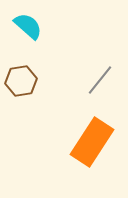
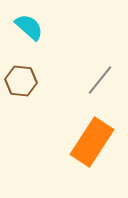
cyan semicircle: moved 1 px right, 1 px down
brown hexagon: rotated 16 degrees clockwise
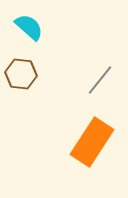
brown hexagon: moved 7 px up
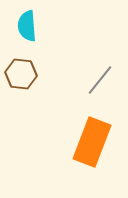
cyan semicircle: moved 2 px left, 1 px up; rotated 136 degrees counterclockwise
orange rectangle: rotated 12 degrees counterclockwise
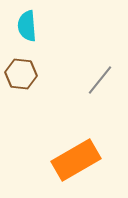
orange rectangle: moved 16 px left, 18 px down; rotated 39 degrees clockwise
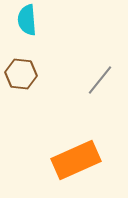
cyan semicircle: moved 6 px up
orange rectangle: rotated 6 degrees clockwise
